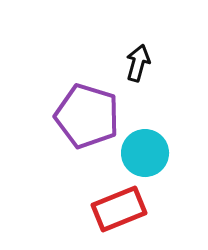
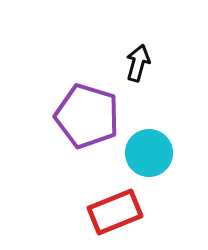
cyan circle: moved 4 px right
red rectangle: moved 4 px left, 3 px down
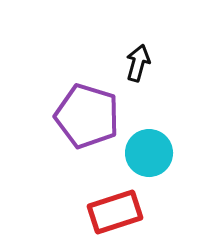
red rectangle: rotated 4 degrees clockwise
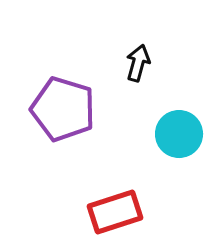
purple pentagon: moved 24 px left, 7 px up
cyan circle: moved 30 px right, 19 px up
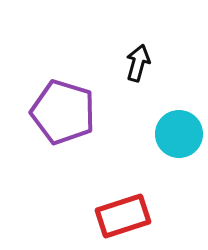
purple pentagon: moved 3 px down
red rectangle: moved 8 px right, 4 px down
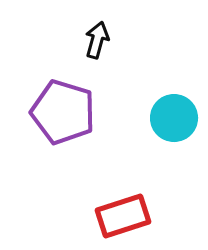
black arrow: moved 41 px left, 23 px up
cyan circle: moved 5 px left, 16 px up
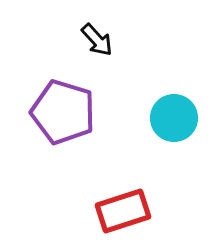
black arrow: rotated 123 degrees clockwise
red rectangle: moved 5 px up
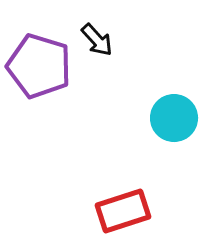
purple pentagon: moved 24 px left, 46 px up
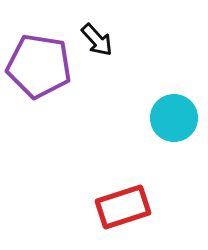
purple pentagon: rotated 8 degrees counterclockwise
red rectangle: moved 4 px up
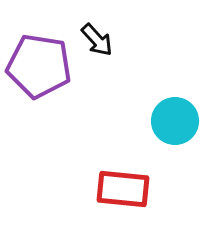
cyan circle: moved 1 px right, 3 px down
red rectangle: moved 18 px up; rotated 24 degrees clockwise
